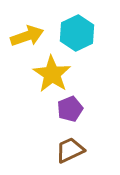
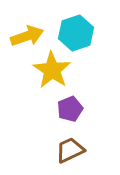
cyan hexagon: moved 1 px left; rotated 8 degrees clockwise
yellow star: moved 4 px up
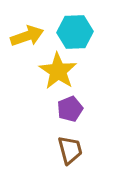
cyan hexagon: moved 1 px left, 1 px up; rotated 16 degrees clockwise
yellow star: moved 6 px right, 1 px down
brown trapezoid: rotated 100 degrees clockwise
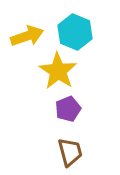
cyan hexagon: rotated 24 degrees clockwise
purple pentagon: moved 2 px left
brown trapezoid: moved 2 px down
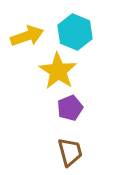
purple pentagon: moved 2 px right, 1 px up
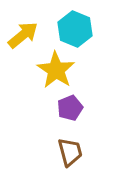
cyan hexagon: moved 3 px up
yellow arrow: moved 4 px left, 1 px up; rotated 20 degrees counterclockwise
yellow star: moved 2 px left, 1 px up
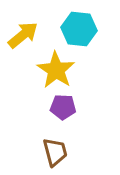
cyan hexagon: moved 4 px right; rotated 16 degrees counterclockwise
purple pentagon: moved 7 px left, 1 px up; rotated 25 degrees clockwise
brown trapezoid: moved 15 px left
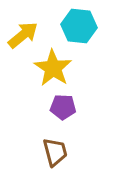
cyan hexagon: moved 3 px up
yellow star: moved 3 px left, 2 px up
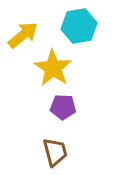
cyan hexagon: rotated 16 degrees counterclockwise
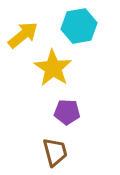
purple pentagon: moved 4 px right, 5 px down
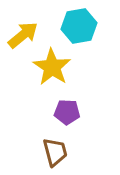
yellow star: moved 1 px left, 1 px up
